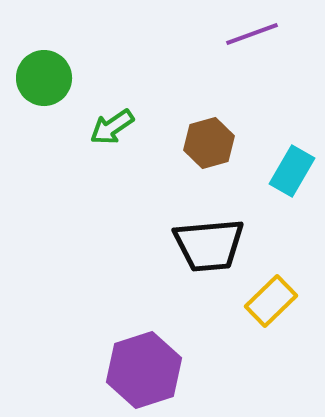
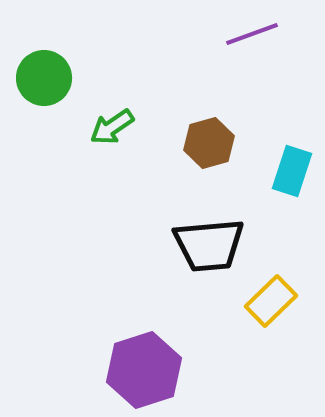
cyan rectangle: rotated 12 degrees counterclockwise
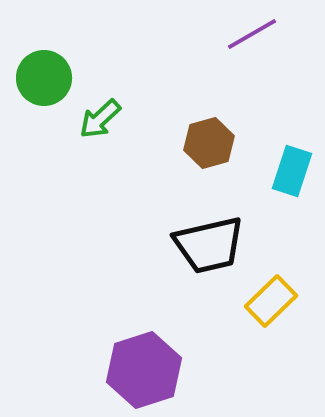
purple line: rotated 10 degrees counterclockwise
green arrow: moved 12 px left, 8 px up; rotated 9 degrees counterclockwise
black trapezoid: rotated 8 degrees counterclockwise
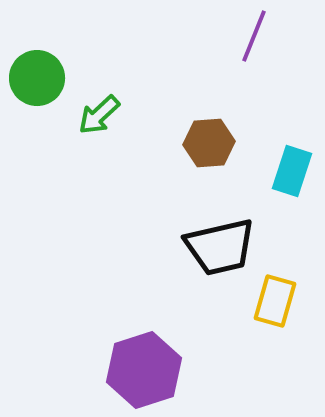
purple line: moved 2 px right, 2 px down; rotated 38 degrees counterclockwise
green circle: moved 7 px left
green arrow: moved 1 px left, 4 px up
brown hexagon: rotated 12 degrees clockwise
black trapezoid: moved 11 px right, 2 px down
yellow rectangle: moved 4 px right; rotated 30 degrees counterclockwise
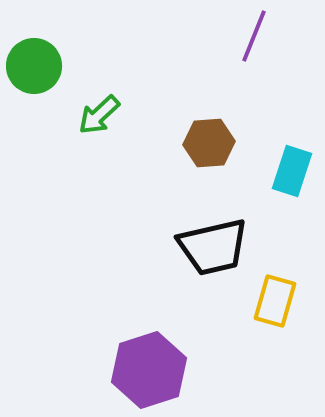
green circle: moved 3 px left, 12 px up
black trapezoid: moved 7 px left
purple hexagon: moved 5 px right
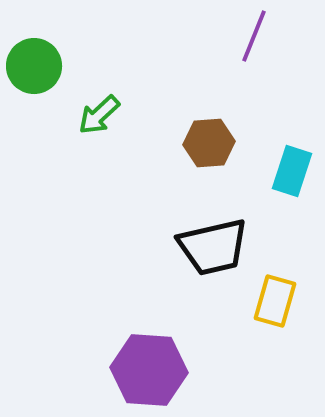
purple hexagon: rotated 22 degrees clockwise
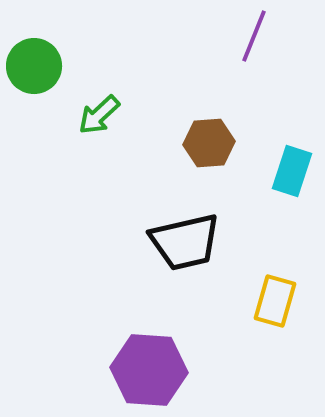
black trapezoid: moved 28 px left, 5 px up
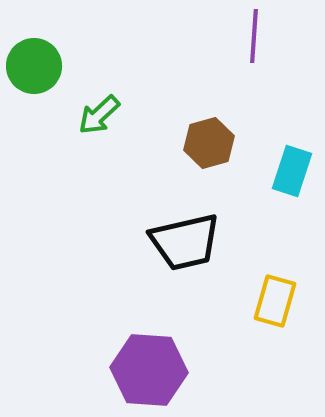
purple line: rotated 18 degrees counterclockwise
brown hexagon: rotated 12 degrees counterclockwise
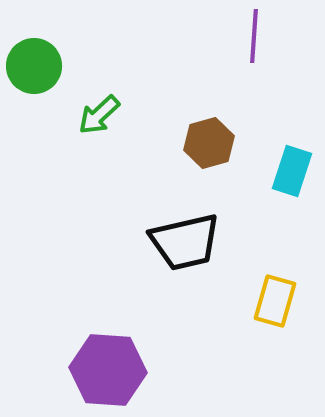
purple hexagon: moved 41 px left
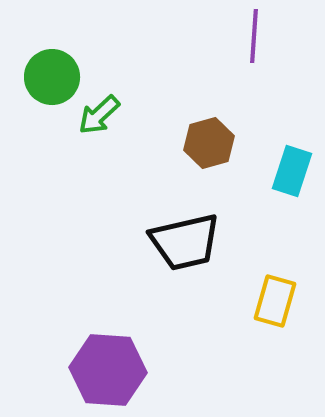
green circle: moved 18 px right, 11 px down
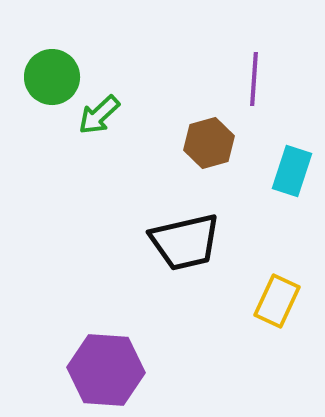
purple line: moved 43 px down
yellow rectangle: moved 2 px right; rotated 9 degrees clockwise
purple hexagon: moved 2 px left
